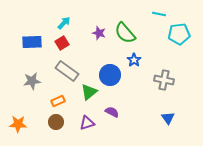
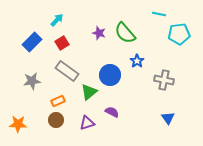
cyan arrow: moved 7 px left, 3 px up
blue rectangle: rotated 42 degrees counterclockwise
blue star: moved 3 px right, 1 px down
brown circle: moved 2 px up
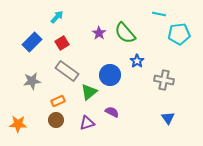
cyan arrow: moved 3 px up
purple star: rotated 16 degrees clockwise
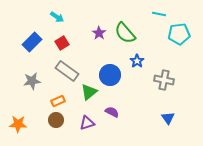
cyan arrow: rotated 80 degrees clockwise
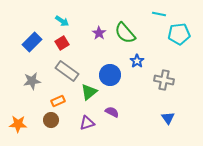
cyan arrow: moved 5 px right, 4 px down
brown circle: moved 5 px left
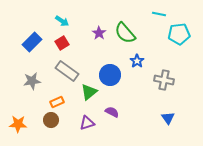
orange rectangle: moved 1 px left, 1 px down
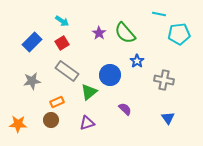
purple semicircle: moved 13 px right, 3 px up; rotated 16 degrees clockwise
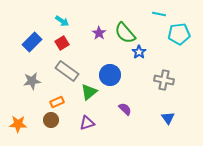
blue star: moved 2 px right, 9 px up
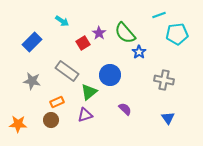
cyan line: moved 1 px down; rotated 32 degrees counterclockwise
cyan pentagon: moved 2 px left
red square: moved 21 px right
gray star: rotated 18 degrees clockwise
purple triangle: moved 2 px left, 8 px up
